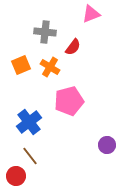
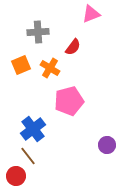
gray cross: moved 7 px left; rotated 10 degrees counterclockwise
orange cross: moved 1 px down
blue cross: moved 4 px right, 7 px down
brown line: moved 2 px left
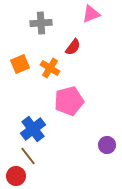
gray cross: moved 3 px right, 9 px up
orange square: moved 1 px left, 1 px up
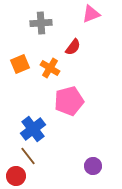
purple circle: moved 14 px left, 21 px down
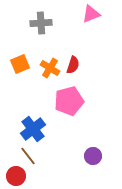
red semicircle: moved 18 px down; rotated 18 degrees counterclockwise
purple circle: moved 10 px up
